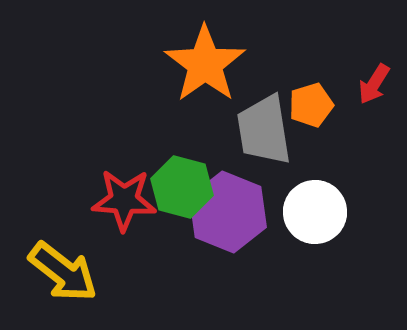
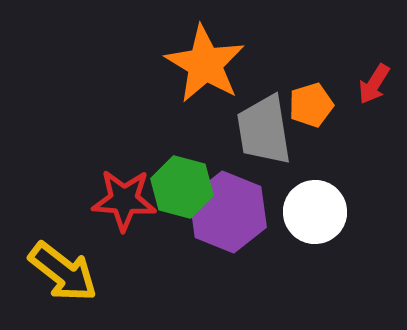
orange star: rotated 6 degrees counterclockwise
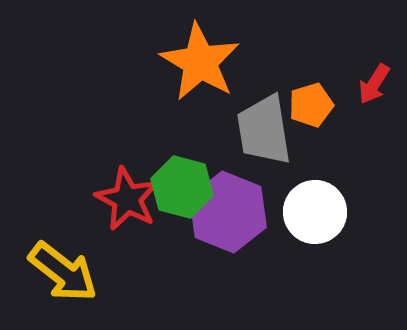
orange star: moved 5 px left, 2 px up
red star: moved 3 px right, 1 px up; rotated 24 degrees clockwise
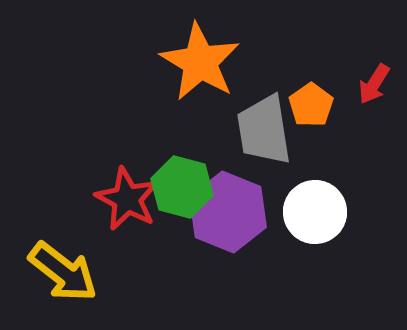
orange pentagon: rotated 18 degrees counterclockwise
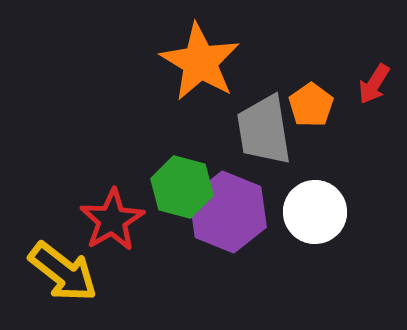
red star: moved 15 px left, 21 px down; rotated 14 degrees clockwise
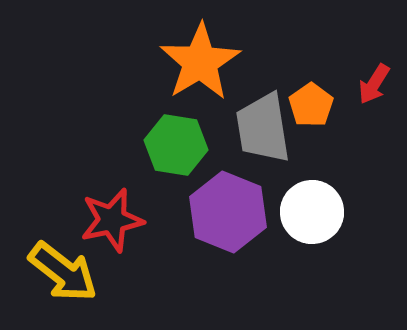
orange star: rotated 10 degrees clockwise
gray trapezoid: moved 1 px left, 2 px up
green hexagon: moved 6 px left, 42 px up; rotated 6 degrees counterclockwise
white circle: moved 3 px left
red star: rotated 18 degrees clockwise
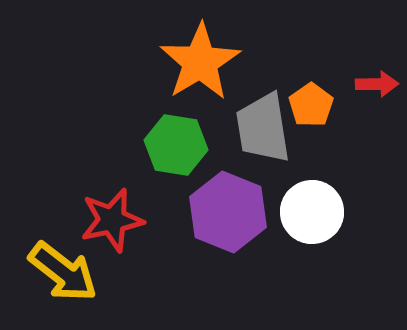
red arrow: moved 3 px right; rotated 123 degrees counterclockwise
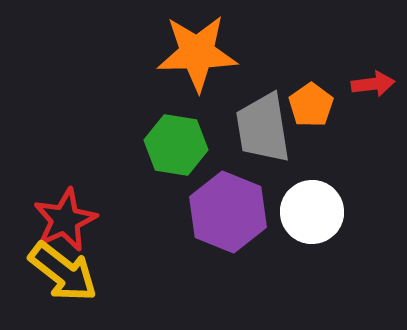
orange star: moved 3 px left, 9 px up; rotated 30 degrees clockwise
red arrow: moved 4 px left; rotated 6 degrees counterclockwise
red star: moved 47 px left; rotated 12 degrees counterclockwise
